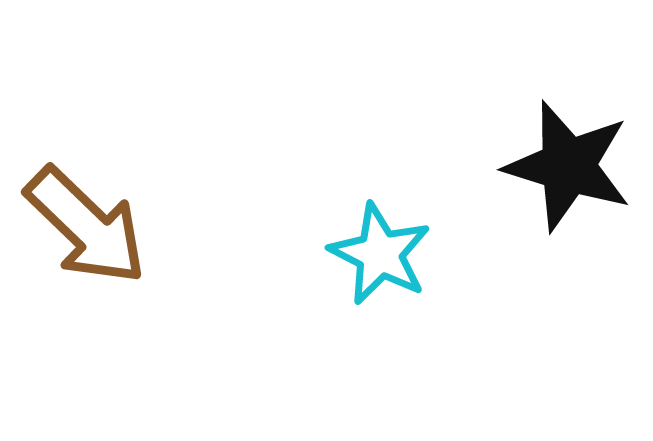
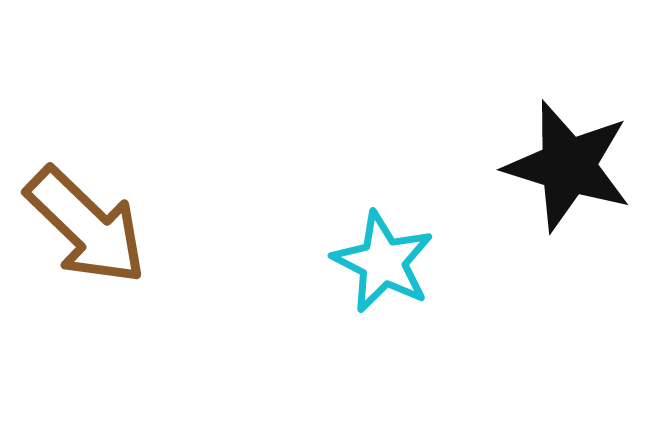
cyan star: moved 3 px right, 8 px down
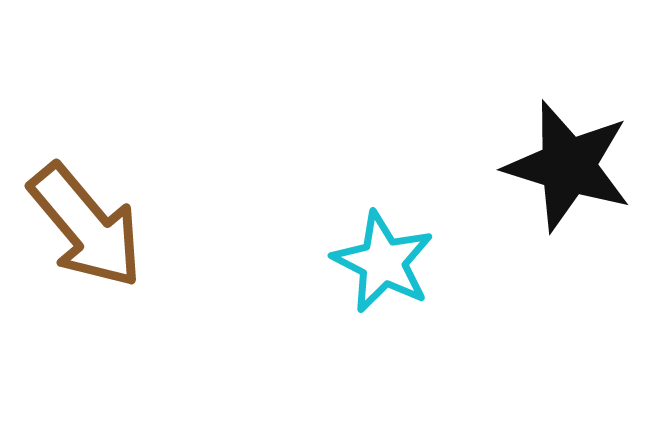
brown arrow: rotated 6 degrees clockwise
